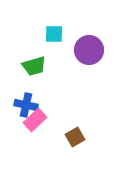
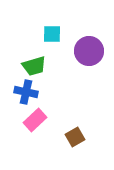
cyan square: moved 2 px left
purple circle: moved 1 px down
blue cross: moved 13 px up
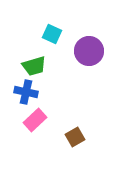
cyan square: rotated 24 degrees clockwise
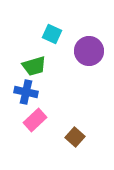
brown square: rotated 18 degrees counterclockwise
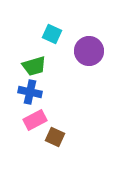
blue cross: moved 4 px right
pink rectangle: rotated 15 degrees clockwise
brown square: moved 20 px left; rotated 18 degrees counterclockwise
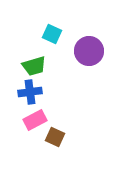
blue cross: rotated 20 degrees counterclockwise
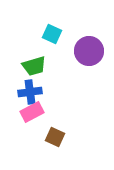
pink rectangle: moved 3 px left, 8 px up
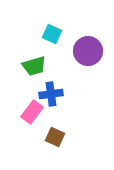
purple circle: moved 1 px left
blue cross: moved 21 px right, 2 px down
pink rectangle: rotated 25 degrees counterclockwise
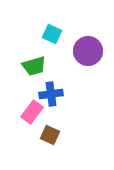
brown square: moved 5 px left, 2 px up
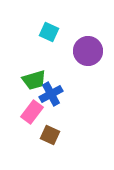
cyan square: moved 3 px left, 2 px up
green trapezoid: moved 14 px down
blue cross: rotated 20 degrees counterclockwise
